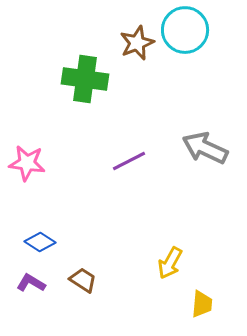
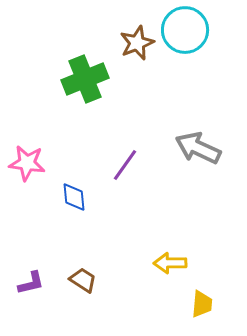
green cross: rotated 30 degrees counterclockwise
gray arrow: moved 7 px left
purple line: moved 4 px left, 4 px down; rotated 28 degrees counterclockwise
blue diamond: moved 34 px right, 45 px up; rotated 52 degrees clockwise
yellow arrow: rotated 60 degrees clockwise
purple L-shape: rotated 136 degrees clockwise
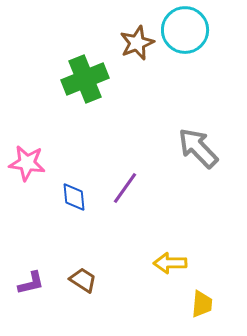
gray arrow: rotated 21 degrees clockwise
purple line: moved 23 px down
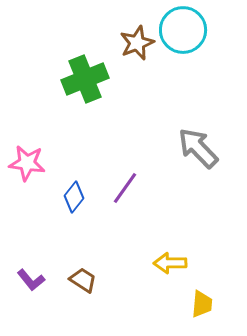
cyan circle: moved 2 px left
blue diamond: rotated 44 degrees clockwise
purple L-shape: moved 3 px up; rotated 64 degrees clockwise
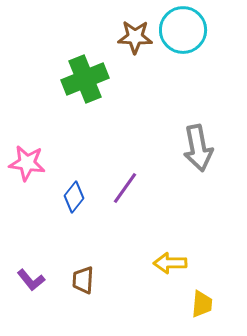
brown star: moved 2 px left, 6 px up; rotated 24 degrees clockwise
gray arrow: rotated 147 degrees counterclockwise
brown trapezoid: rotated 120 degrees counterclockwise
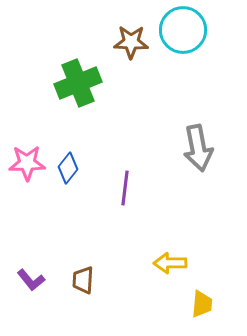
brown star: moved 4 px left, 5 px down
green cross: moved 7 px left, 4 px down
pink star: rotated 9 degrees counterclockwise
purple line: rotated 28 degrees counterclockwise
blue diamond: moved 6 px left, 29 px up
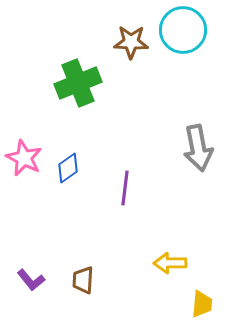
pink star: moved 3 px left, 5 px up; rotated 27 degrees clockwise
blue diamond: rotated 16 degrees clockwise
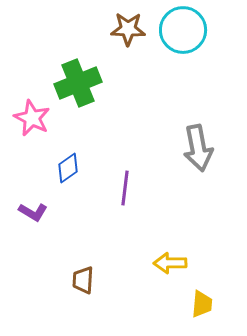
brown star: moved 3 px left, 13 px up
pink star: moved 8 px right, 40 px up
purple L-shape: moved 2 px right, 68 px up; rotated 20 degrees counterclockwise
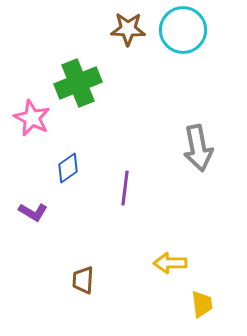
yellow trapezoid: rotated 12 degrees counterclockwise
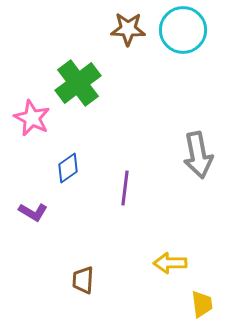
green cross: rotated 15 degrees counterclockwise
gray arrow: moved 7 px down
